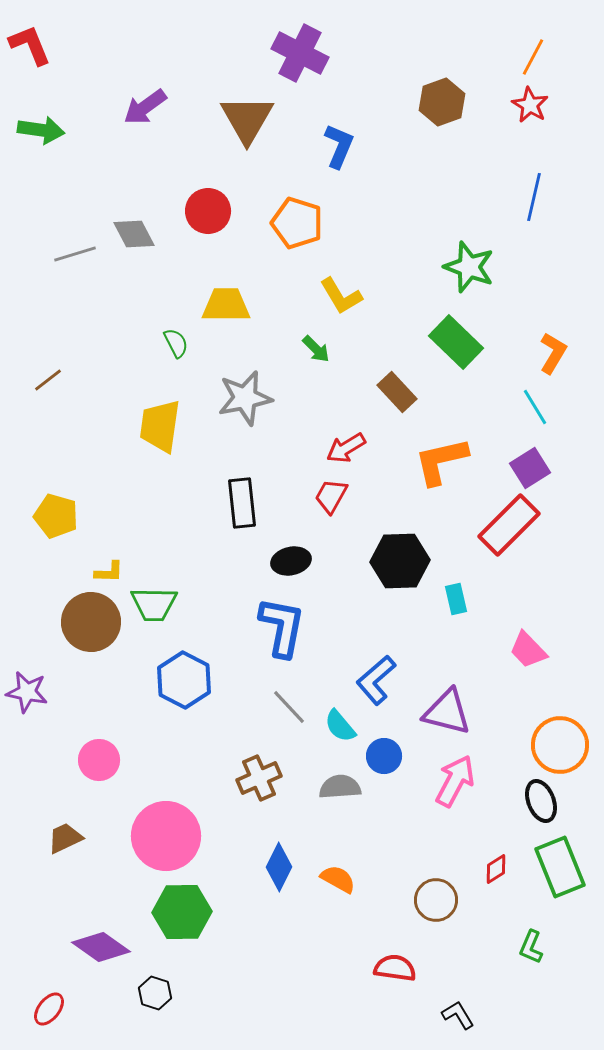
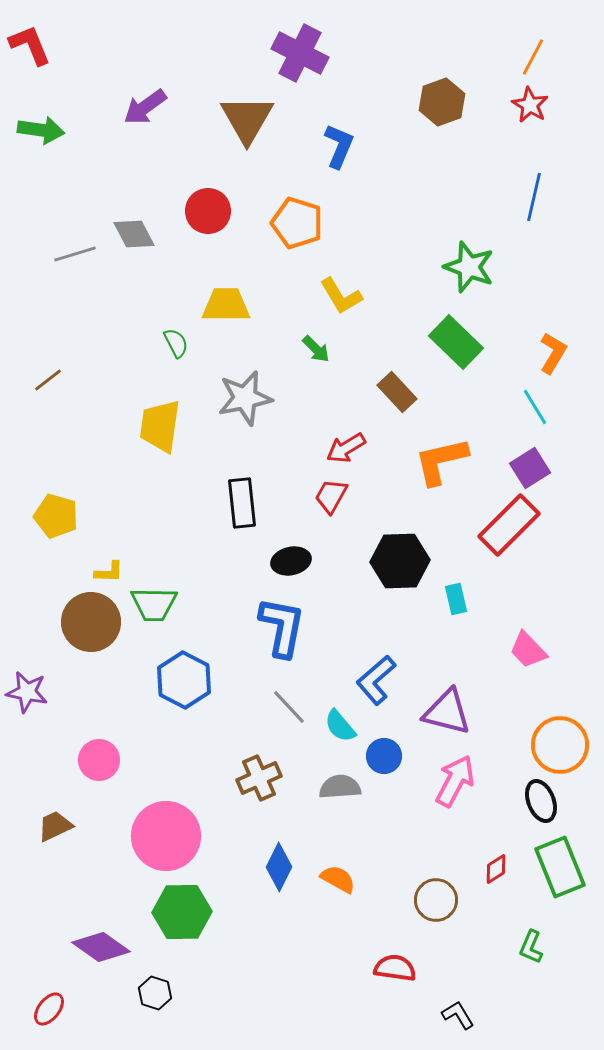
brown trapezoid at (65, 838): moved 10 px left, 12 px up
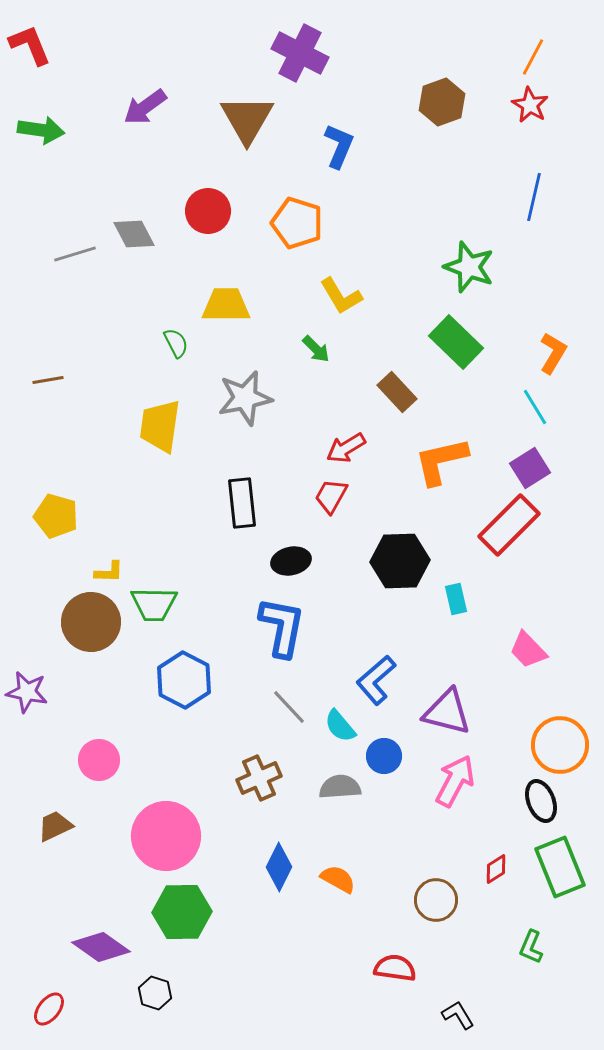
brown line at (48, 380): rotated 28 degrees clockwise
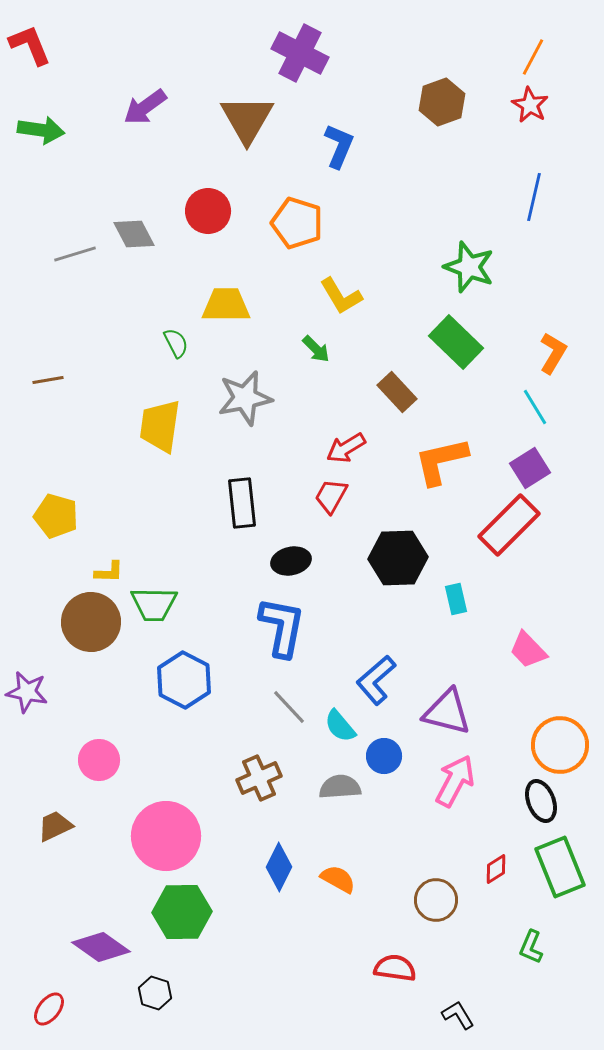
black hexagon at (400, 561): moved 2 px left, 3 px up
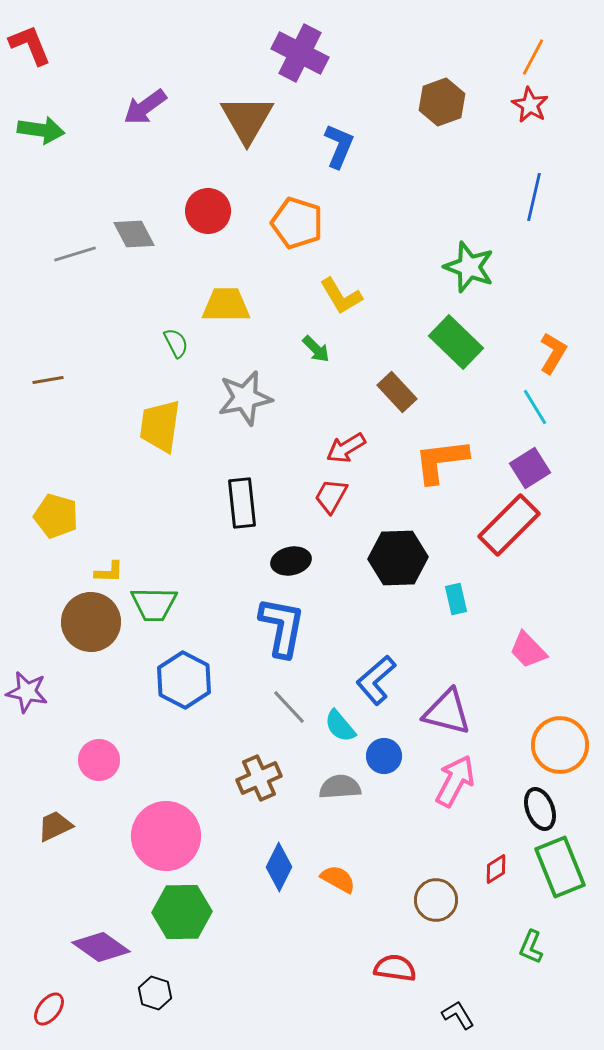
orange L-shape at (441, 461): rotated 6 degrees clockwise
black ellipse at (541, 801): moved 1 px left, 8 px down
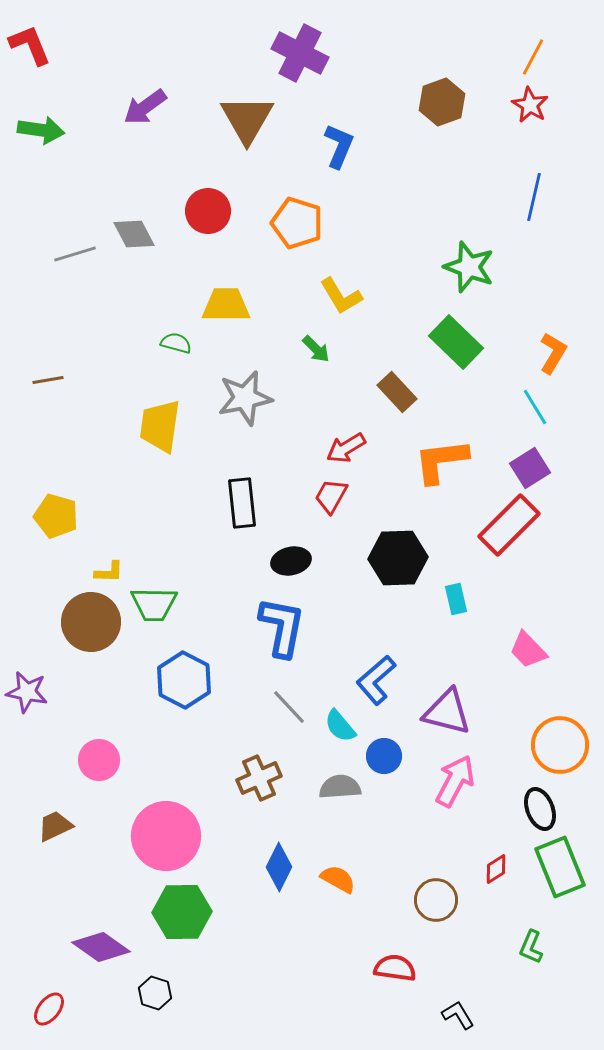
green semicircle at (176, 343): rotated 48 degrees counterclockwise
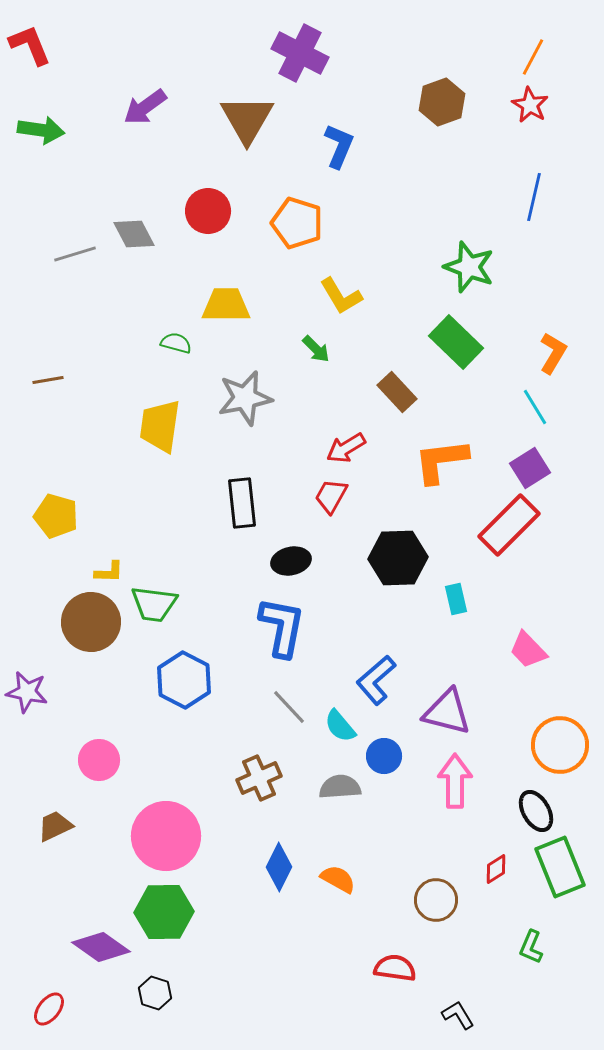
green trapezoid at (154, 604): rotated 6 degrees clockwise
pink arrow at (455, 781): rotated 28 degrees counterclockwise
black ellipse at (540, 809): moved 4 px left, 2 px down; rotated 9 degrees counterclockwise
green hexagon at (182, 912): moved 18 px left
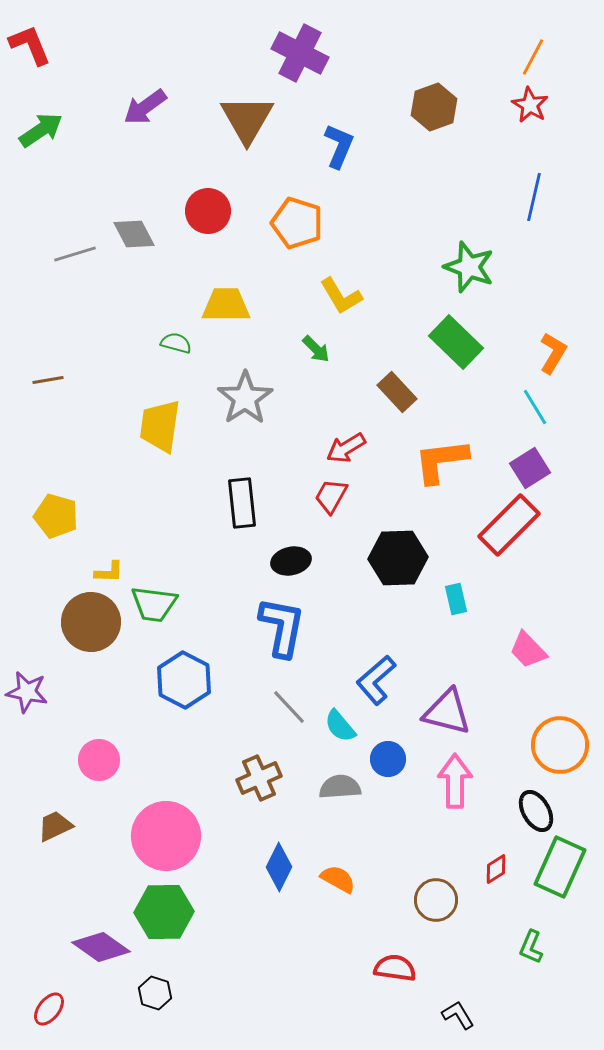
brown hexagon at (442, 102): moved 8 px left, 5 px down
green arrow at (41, 130): rotated 42 degrees counterclockwise
gray star at (245, 398): rotated 22 degrees counterclockwise
blue circle at (384, 756): moved 4 px right, 3 px down
green rectangle at (560, 867): rotated 46 degrees clockwise
